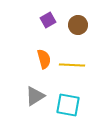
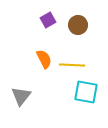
orange semicircle: rotated 12 degrees counterclockwise
gray triangle: moved 14 px left; rotated 20 degrees counterclockwise
cyan square: moved 18 px right, 13 px up
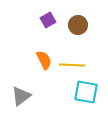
orange semicircle: moved 1 px down
gray triangle: rotated 15 degrees clockwise
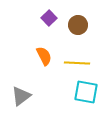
purple square: moved 1 px right, 2 px up; rotated 14 degrees counterclockwise
orange semicircle: moved 4 px up
yellow line: moved 5 px right, 2 px up
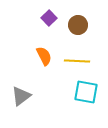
yellow line: moved 2 px up
